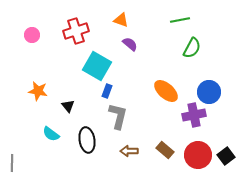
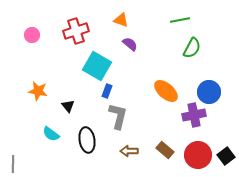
gray line: moved 1 px right, 1 px down
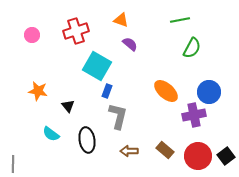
red circle: moved 1 px down
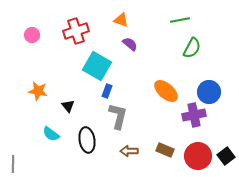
brown rectangle: rotated 18 degrees counterclockwise
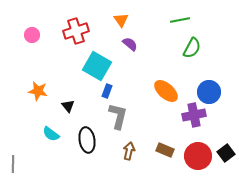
orange triangle: rotated 35 degrees clockwise
brown arrow: rotated 102 degrees clockwise
black square: moved 3 px up
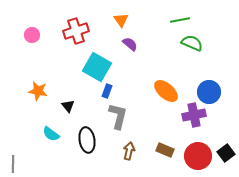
green semicircle: moved 5 px up; rotated 95 degrees counterclockwise
cyan square: moved 1 px down
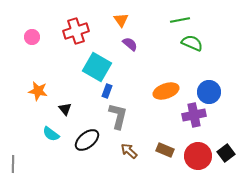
pink circle: moved 2 px down
orange ellipse: rotated 60 degrees counterclockwise
black triangle: moved 3 px left, 3 px down
black ellipse: rotated 60 degrees clockwise
brown arrow: rotated 60 degrees counterclockwise
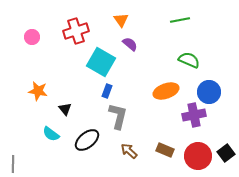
green semicircle: moved 3 px left, 17 px down
cyan square: moved 4 px right, 5 px up
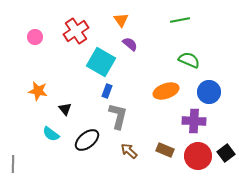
red cross: rotated 15 degrees counterclockwise
pink circle: moved 3 px right
purple cross: moved 6 px down; rotated 15 degrees clockwise
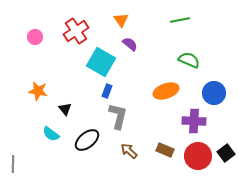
blue circle: moved 5 px right, 1 px down
